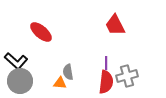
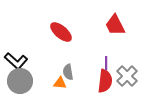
red ellipse: moved 20 px right
gray cross: rotated 30 degrees counterclockwise
red semicircle: moved 1 px left, 1 px up
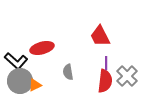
red trapezoid: moved 15 px left, 11 px down
red ellipse: moved 19 px left, 16 px down; rotated 55 degrees counterclockwise
orange triangle: moved 25 px left, 2 px down; rotated 32 degrees counterclockwise
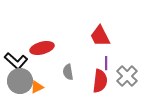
red semicircle: moved 5 px left
orange triangle: moved 2 px right, 2 px down
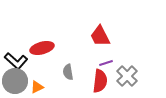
purple line: rotated 72 degrees clockwise
gray circle: moved 5 px left
